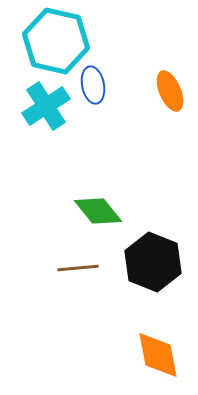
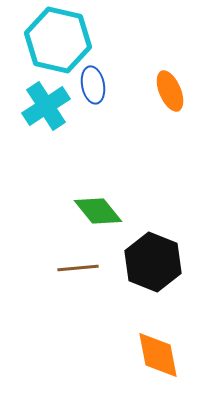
cyan hexagon: moved 2 px right, 1 px up
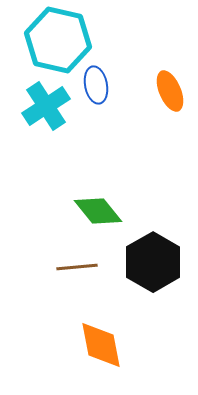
blue ellipse: moved 3 px right
black hexagon: rotated 8 degrees clockwise
brown line: moved 1 px left, 1 px up
orange diamond: moved 57 px left, 10 px up
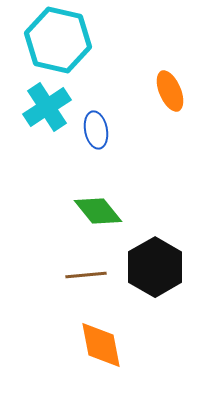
blue ellipse: moved 45 px down
cyan cross: moved 1 px right, 1 px down
black hexagon: moved 2 px right, 5 px down
brown line: moved 9 px right, 8 px down
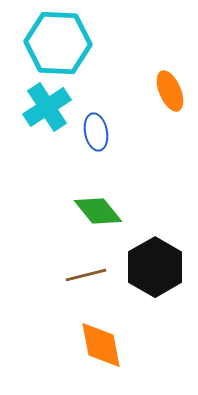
cyan hexagon: moved 3 px down; rotated 10 degrees counterclockwise
blue ellipse: moved 2 px down
brown line: rotated 9 degrees counterclockwise
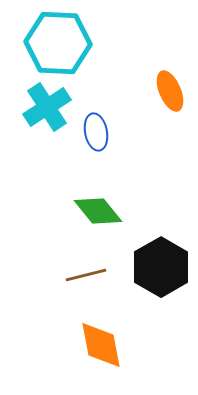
black hexagon: moved 6 px right
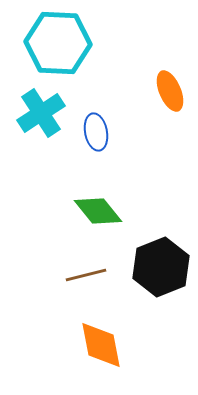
cyan cross: moved 6 px left, 6 px down
black hexagon: rotated 8 degrees clockwise
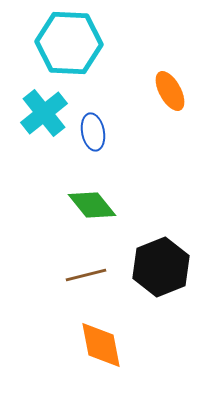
cyan hexagon: moved 11 px right
orange ellipse: rotated 6 degrees counterclockwise
cyan cross: moved 3 px right; rotated 6 degrees counterclockwise
blue ellipse: moved 3 px left
green diamond: moved 6 px left, 6 px up
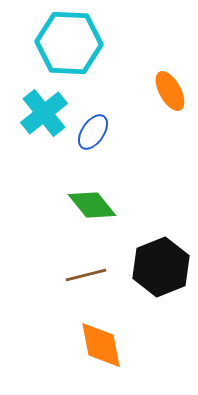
blue ellipse: rotated 45 degrees clockwise
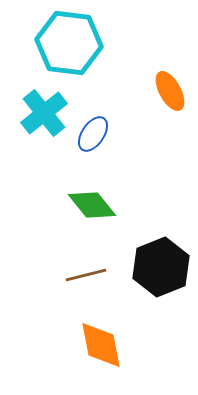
cyan hexagon: rotated 4 degrees clockwise
blue ellipse: moved 2 px down
